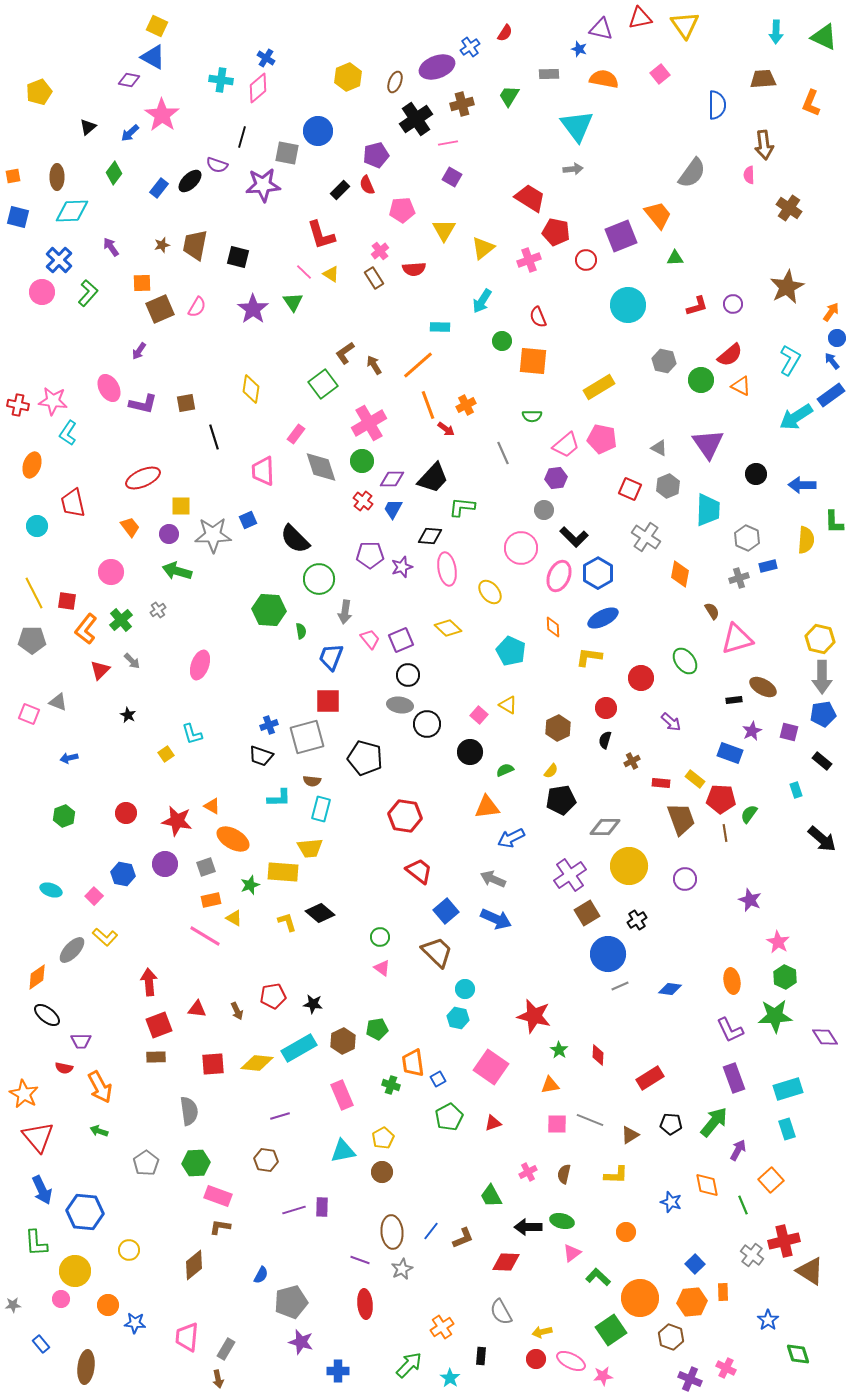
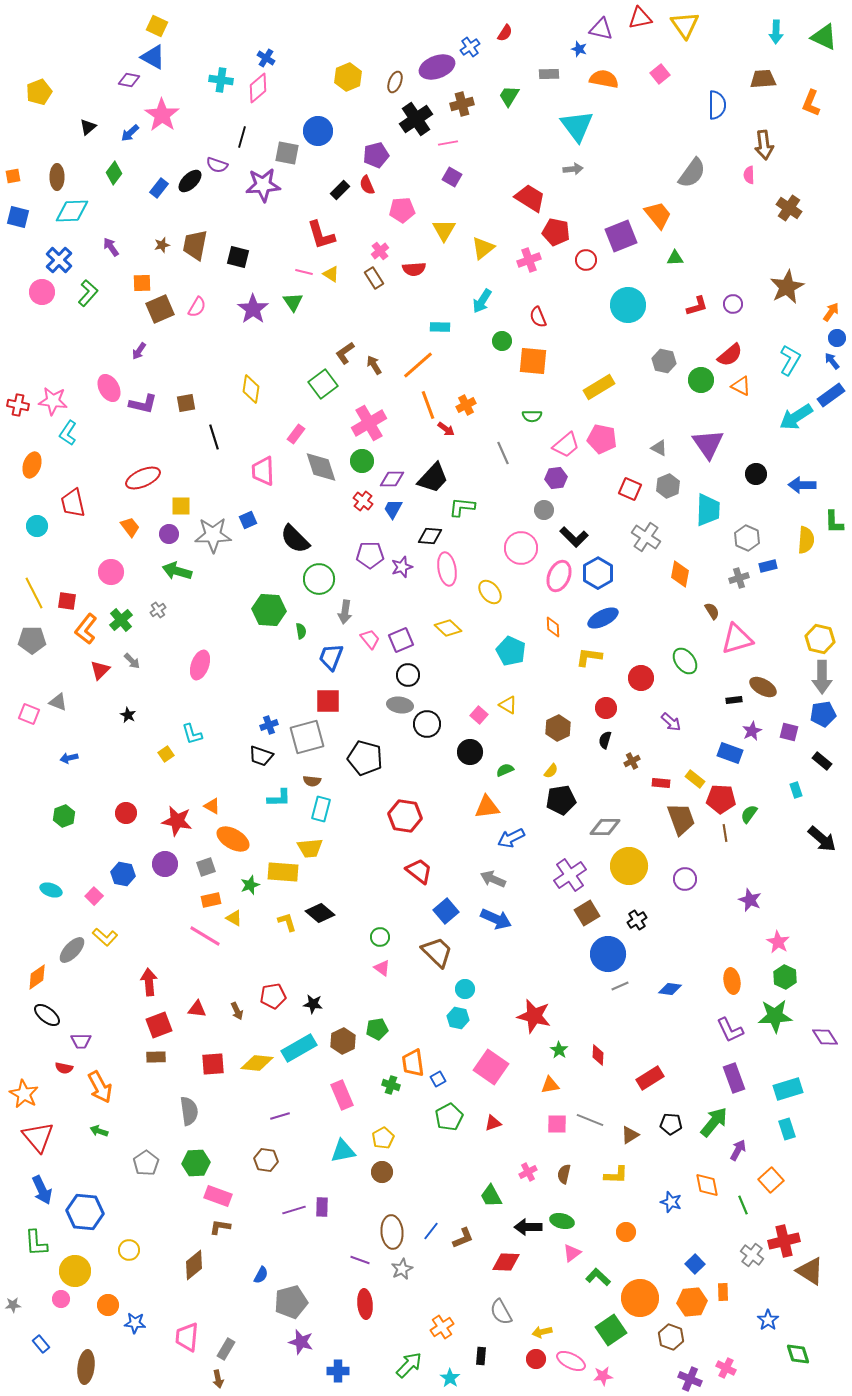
pink line at (304, 272): rotated 30 degrees counterclockwise
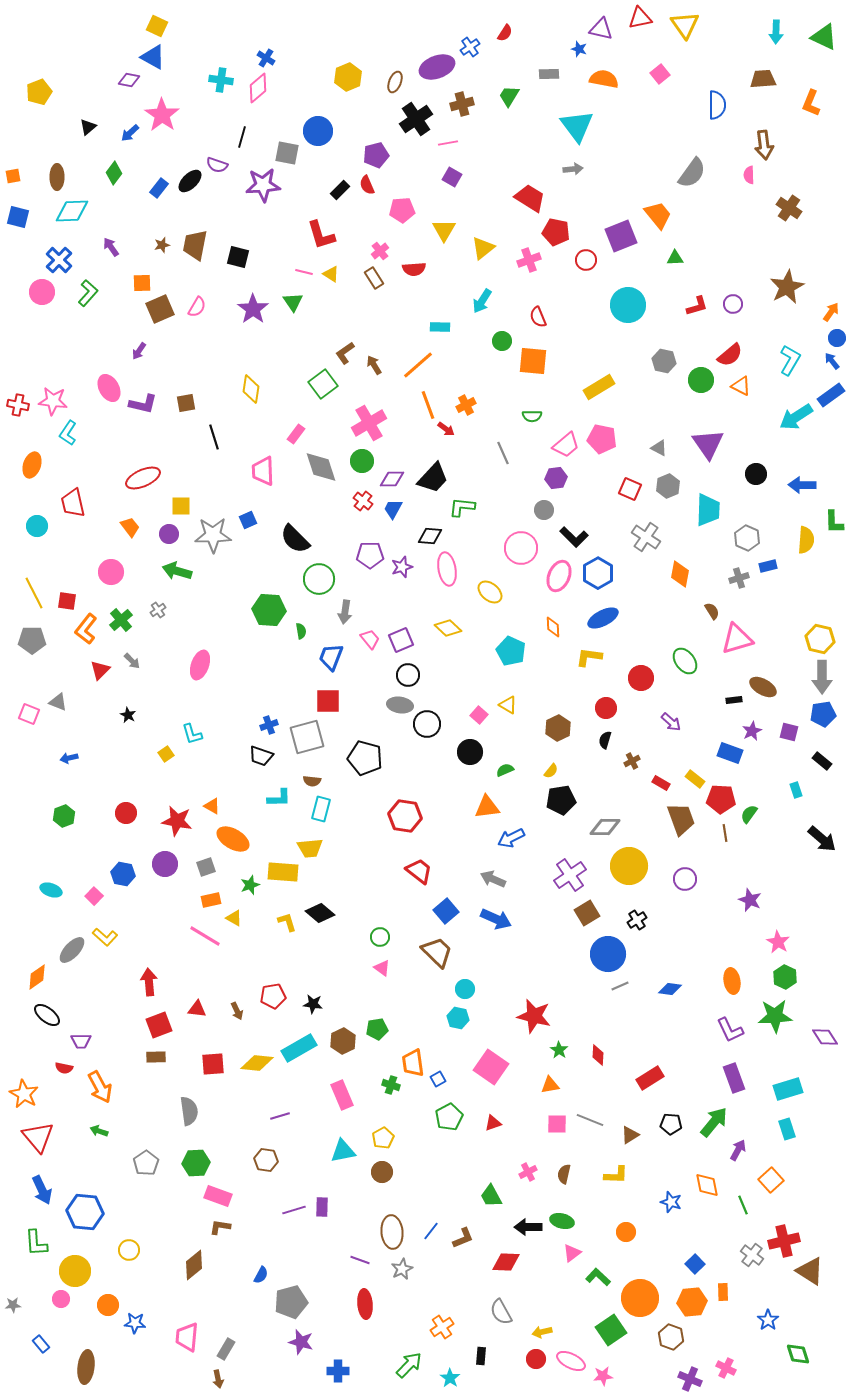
yellow ellipse at (490, 592): rotated 10 degrees counterclockwise
red rectangle at (661, 783): rotated 24 degrees clockwise
